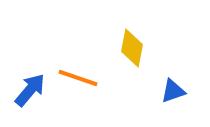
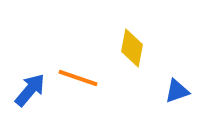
blue triangle: moved 4 px right
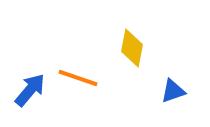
blue triangle: moved 4 px left
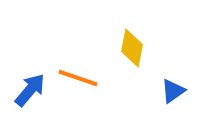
blue triangle: rotated 16 degrees counterclockwise
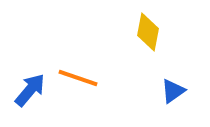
yellow diamond: moved 16 px right, 16 px up
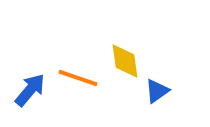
yellow diamond: moved 23 px left, 29 px down; rotated 18 degrees counterclockwise
blue triangle: moved 16 px left
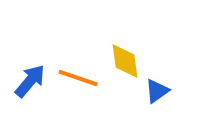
blue arrow: moved 9 px up
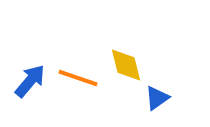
yellow diamond: moved 1 px right, 4 px down; rotated 6 degrees counterclockwise
blue triangle: moved 7 px down
